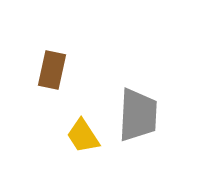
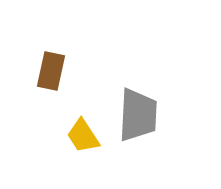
brown rectangle: moved 1 px left, 1 px down
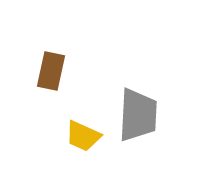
yellow trapezoid: rotated 33 degrees counterclockwise
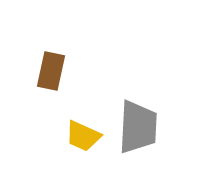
gray trapezoid: moved 12 px down
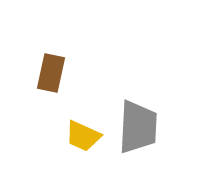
brown rectangle: moved 2 px down
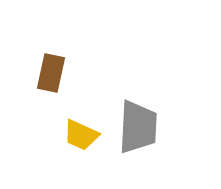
yellow trapezoid: moved 2 px left, 1 px up
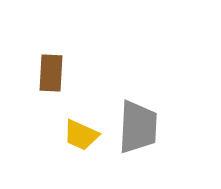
brown rectangle: rotated 9 degrees counterclockwise
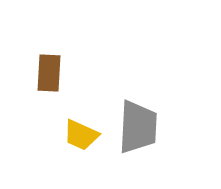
brown rectangle: moved 2 px left
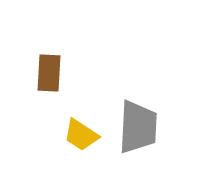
yellow trapezoid: rotated 9 degrees clockwise
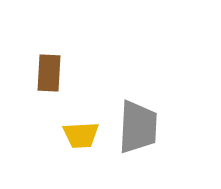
yellow trapezoid: rotated 36 degrees counterclockwise
